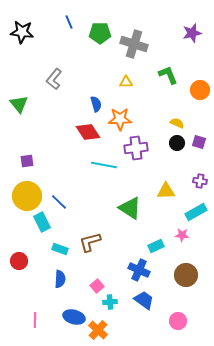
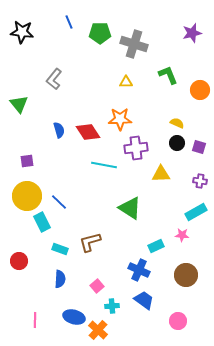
blue semicircle at (96, 104): moved 37 px left, 26 px down
purple square at (199, 142): moved 5 px down
yellow triangle at (166, 191): moved 5 px left, 17 px up
cyan cross at (110, 302): moved 2 px right, 4 px down
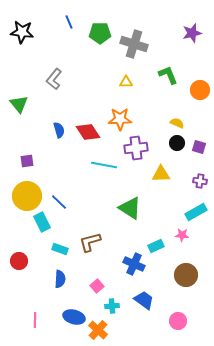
blue cross at (139, 270): moved 5 px left, 6 px up
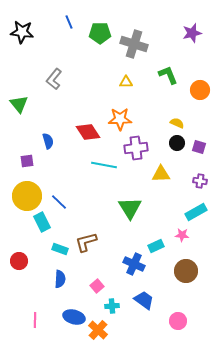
blue semicircle at (59, 130): moved 11 px left, 11 px down
green triangle at (130, 208): rotated 25 degrees clockwise
brown L-shape at (90, 242): moved 4 px left
brown circle at (186, 275): moved 4 px up
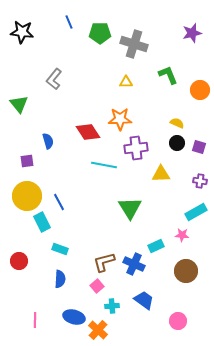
blue line at (59, 202): rotated 18 degrees clockwise
brown L-shape at (86, 242): moved 18 px right, 20 px down
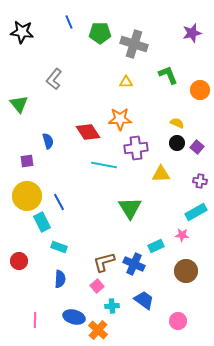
purple square at (199, 147): moved 2 px left; rotated 24 degrees clockwise
cyan rectangle at (60, 249): moved 1 px left, 2 px up
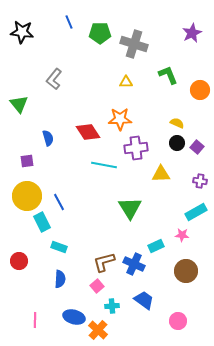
purple star at (192, 33): rotated 12 degrees counterclockwise
blue semicircle at (48, 141): moved 3 px up
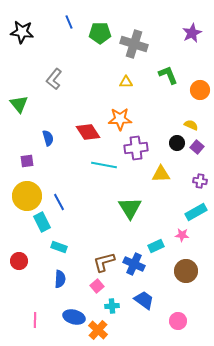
yellow semicircle at (177, 123): moved 14 px right, 2 px down
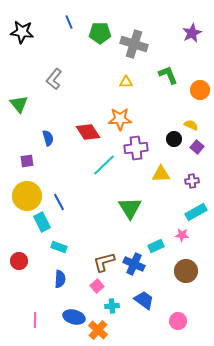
black circle at (177, 143): moved 3 px left, 4 px up
cyan line at (104, 165): rotated 55 degrees counterclockwise
purple cross at (200, 181): moved 8 px left; rotated 16 degrees counterclockwise
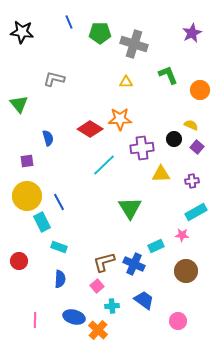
gray L-shape at (54, 79): rotated 65 degrees clockwise
red diamond at (88, 132): moved 2 px right, 3 px up; rotated 25 degrees counterclockwise
purple cross at (136, 148): moved 6 px right
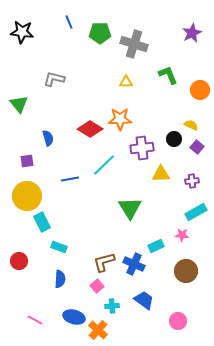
blue line at (59, 202): moved 11 px right, 23 px up; rotated 72 degrees counterclockwise
pink line at (35, 320): rotated 63 degrees counterclockwise
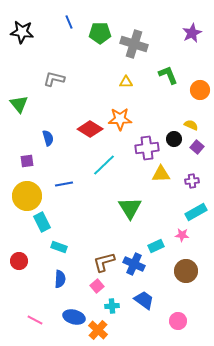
purple cross at (142, 148): moved 5 px right
blue line at (70, 179): moved 6 px left, 5 px down
